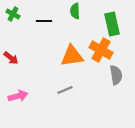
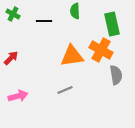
red arrow: rotated 84 degrees counterclockwise
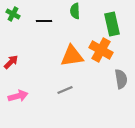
red arrow: moved 4 px down
gray semicircle: moved 5 px right, 4 px down
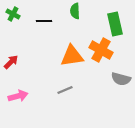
green rectangle: moved 3 px right
gray semicircle: rotated 114 degrees clockwise
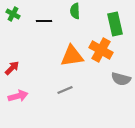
red arrow: moved 1 px right, 6 px down
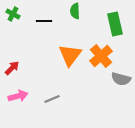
orange cross: moved 6 px down; rotated 20 degrees clockwise
orange triangle: moved 2 px left, 1 px up; rotated 45 degrees counterclockwise
gray line: moved 13 px left, 9 px down
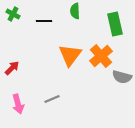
gray semicircle: moved 1 px right, 2 px up
pink arrow: moved 8 px down; rotated 90 degrees clockwise
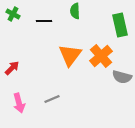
green rectangle: moved 5 px right, 1 px down
pink arrow: moved 1 px right, 1 px up
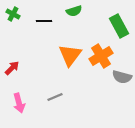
green semicircle: moved 1 px left; rotated 105 degrees counterclockwise
green rectangle: moved 1 px left, 1 px down; rotated 15 degrees counterclockwise
orange cross: rotated 10 degrees clockwise
gray line: moved 3 px right, 2 px up
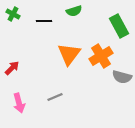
orange triangle: moved 1 px left, 1 px up
